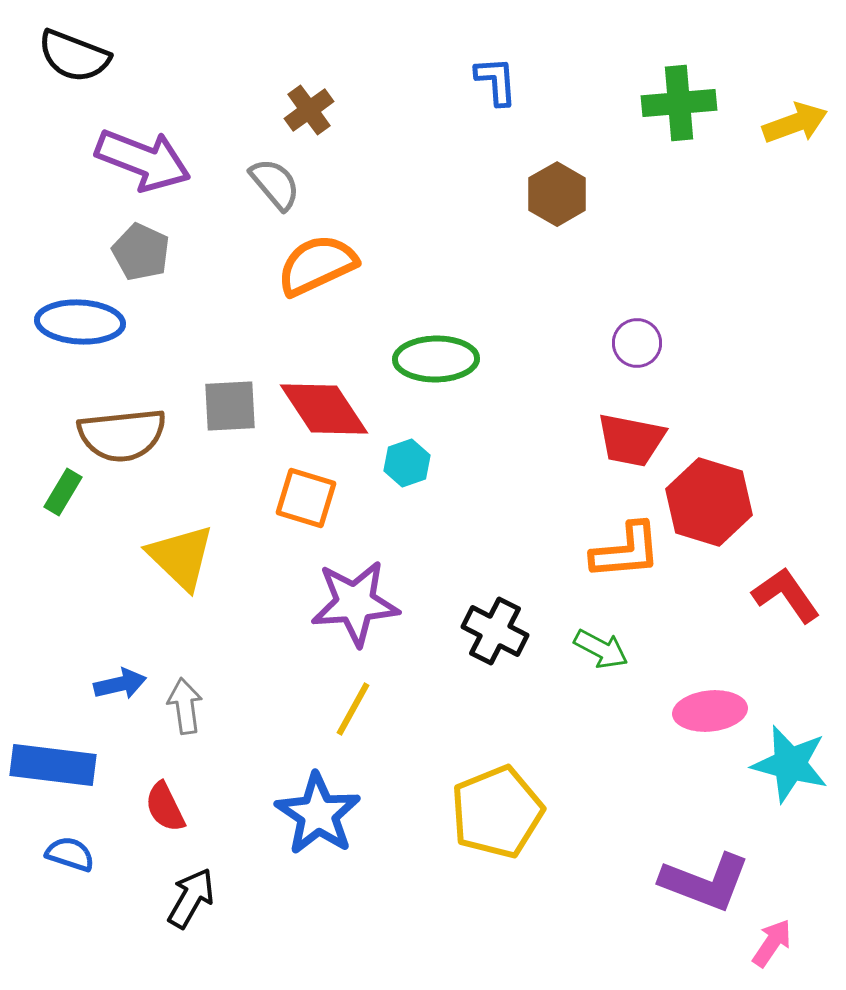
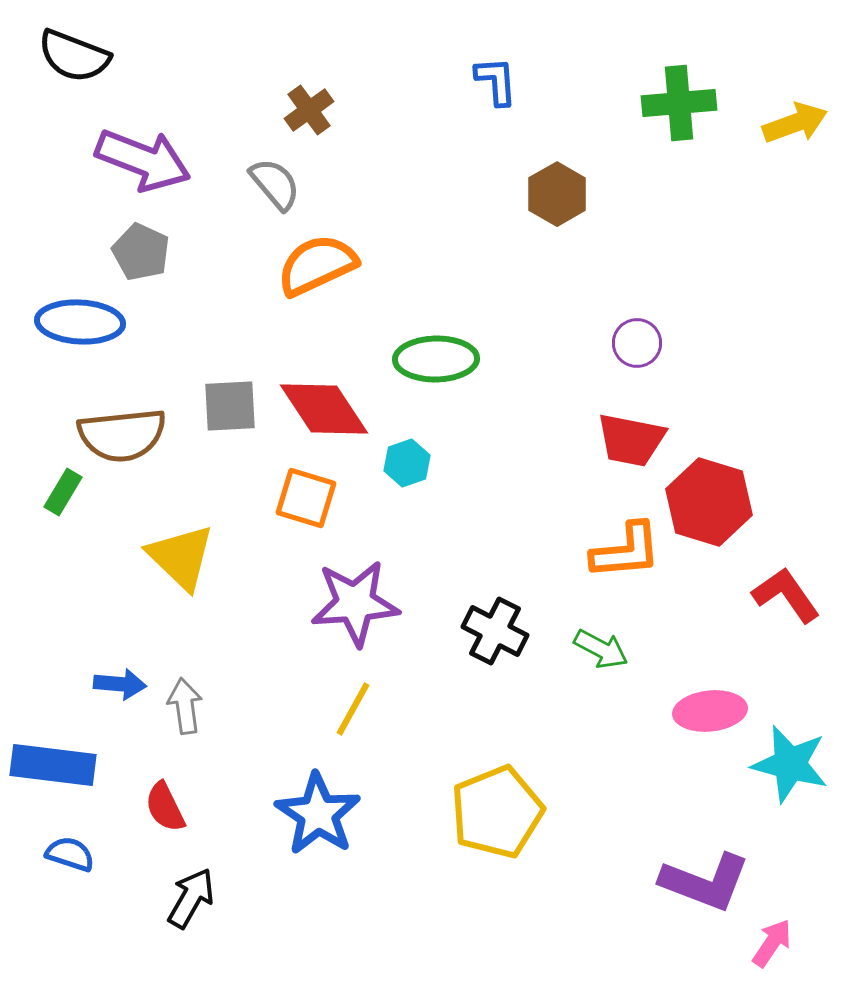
blue arrow: rotated 18 degrees clockwise
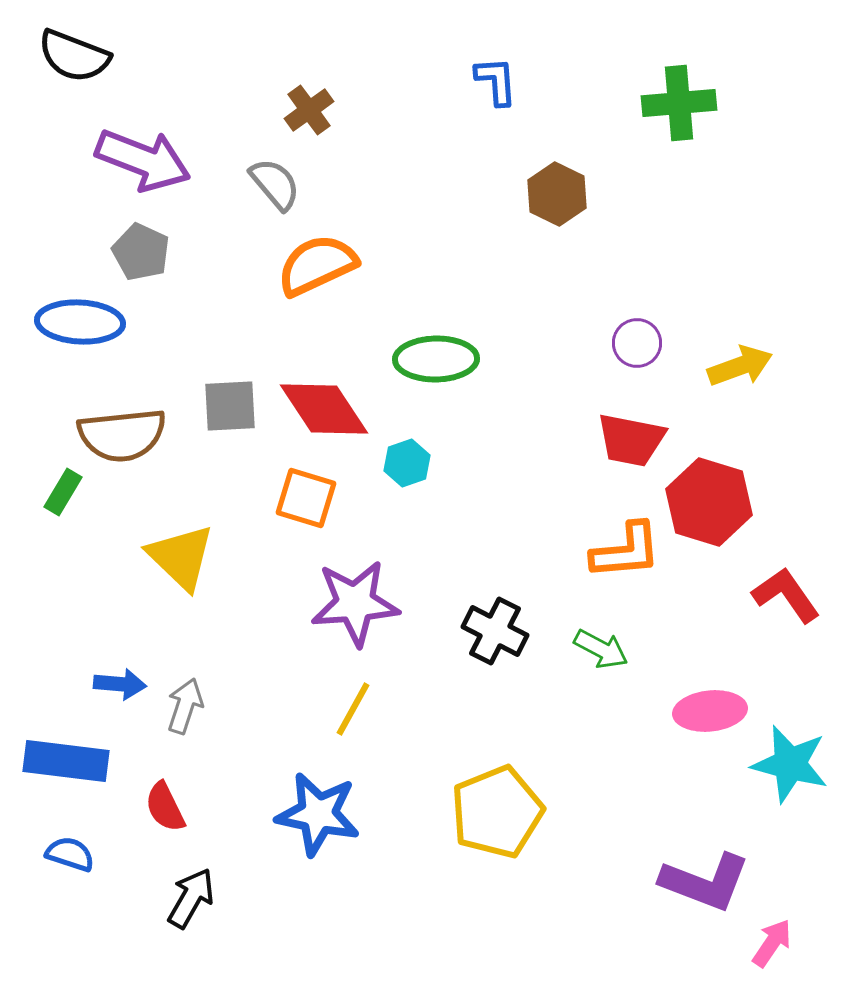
yellow arrow: moved 55 px left, 243 px down
brown hexagon: rotated 4 degrees counterclockwise
gray arrow: rotated 26 degrees clockwise
blue rectangle: moved 13 px right, 4 px up
blue star: rotated 22 degrees counterclockwise
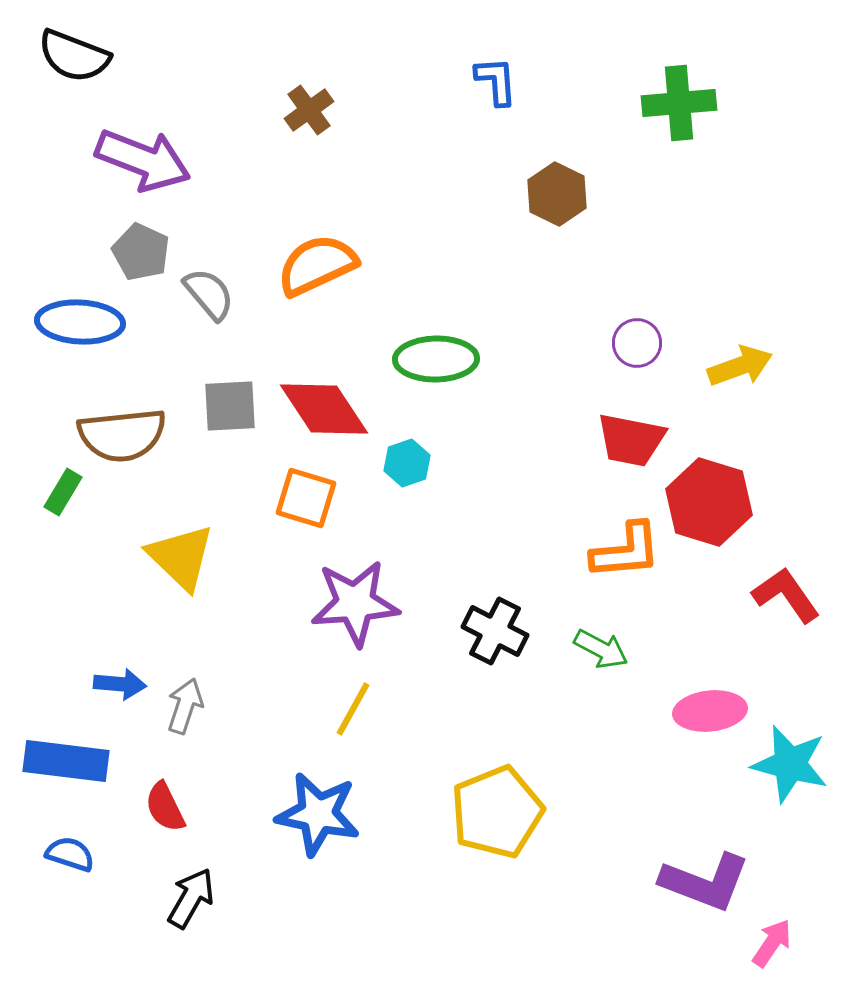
gray semicircle: moved 66 px left, 110 px down
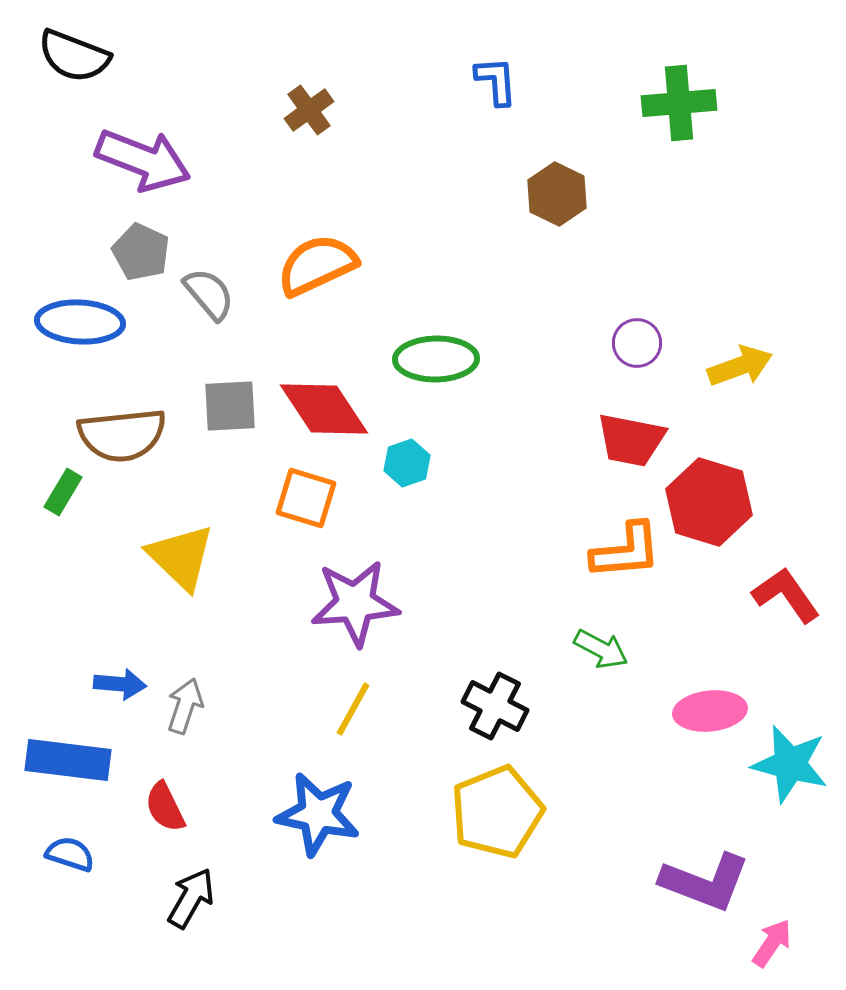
black cross: moved 75 px down
blue rectangle: moved 2 px right, 1 px up
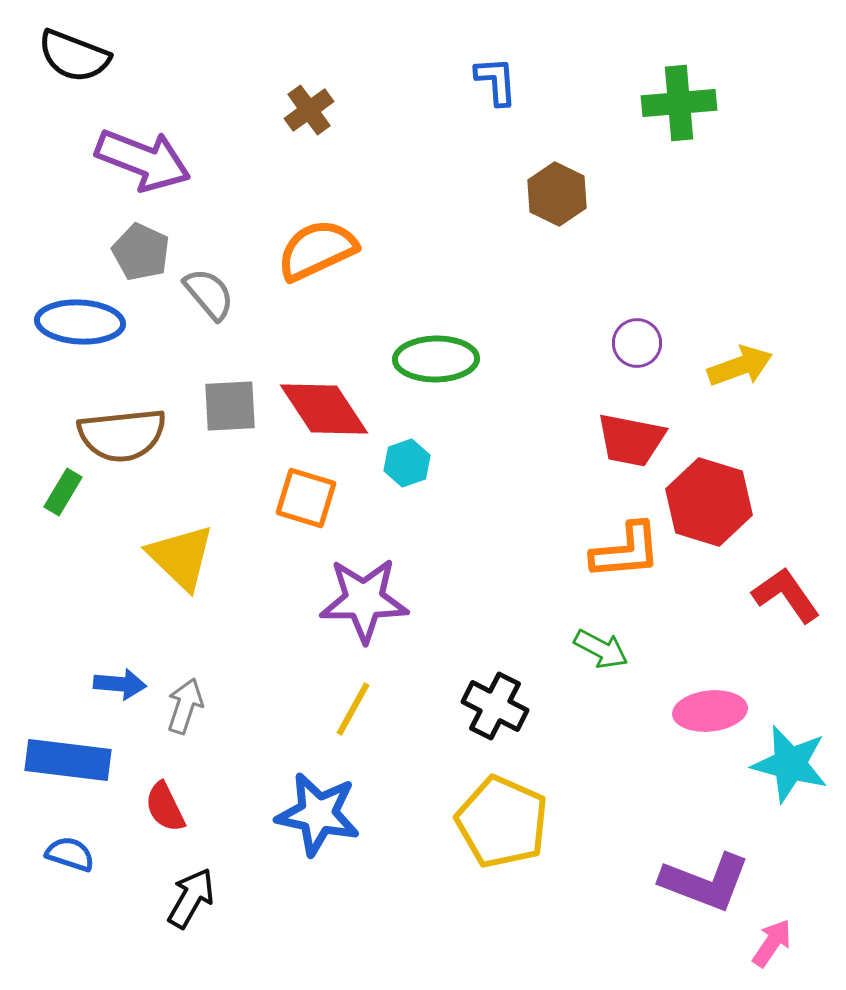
orange semicircle: moved 15 px up
purple star: moved 9 px right, 3 px up; rotated 4 degrees clockwise
yellow pentagon: moved 5 px right, 10 px down; rotated 26 degrees counterclockwise
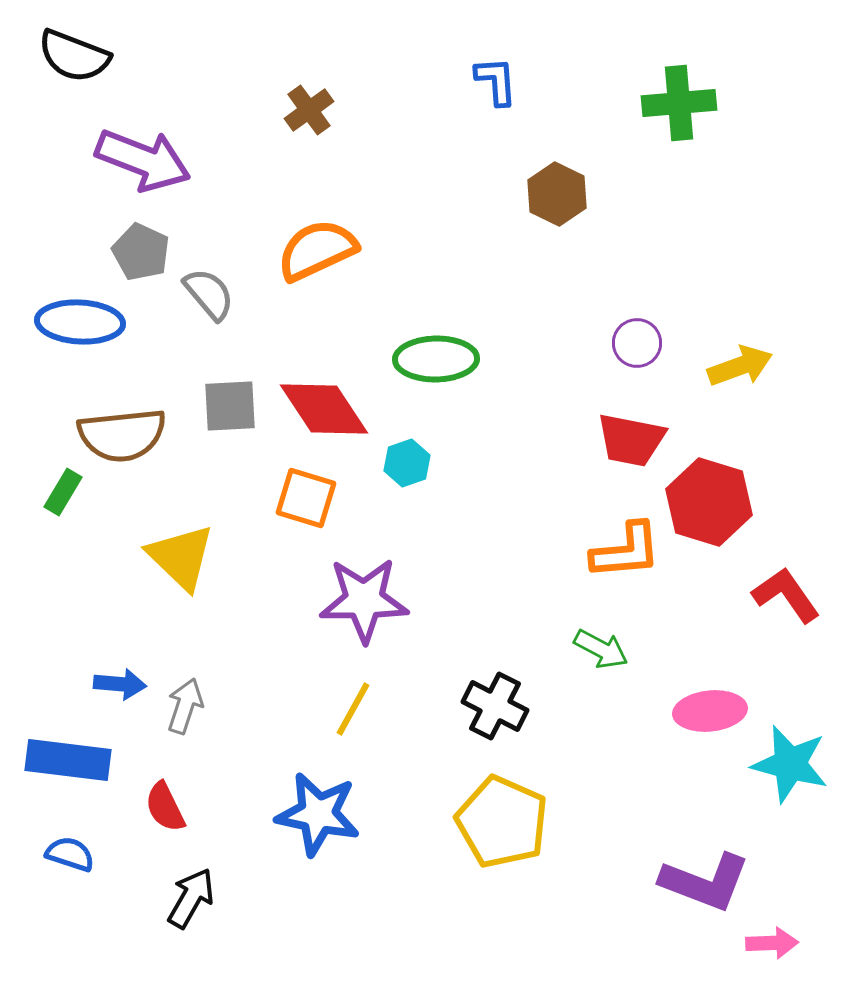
pink arrow: rotated 54 degrees clockwise
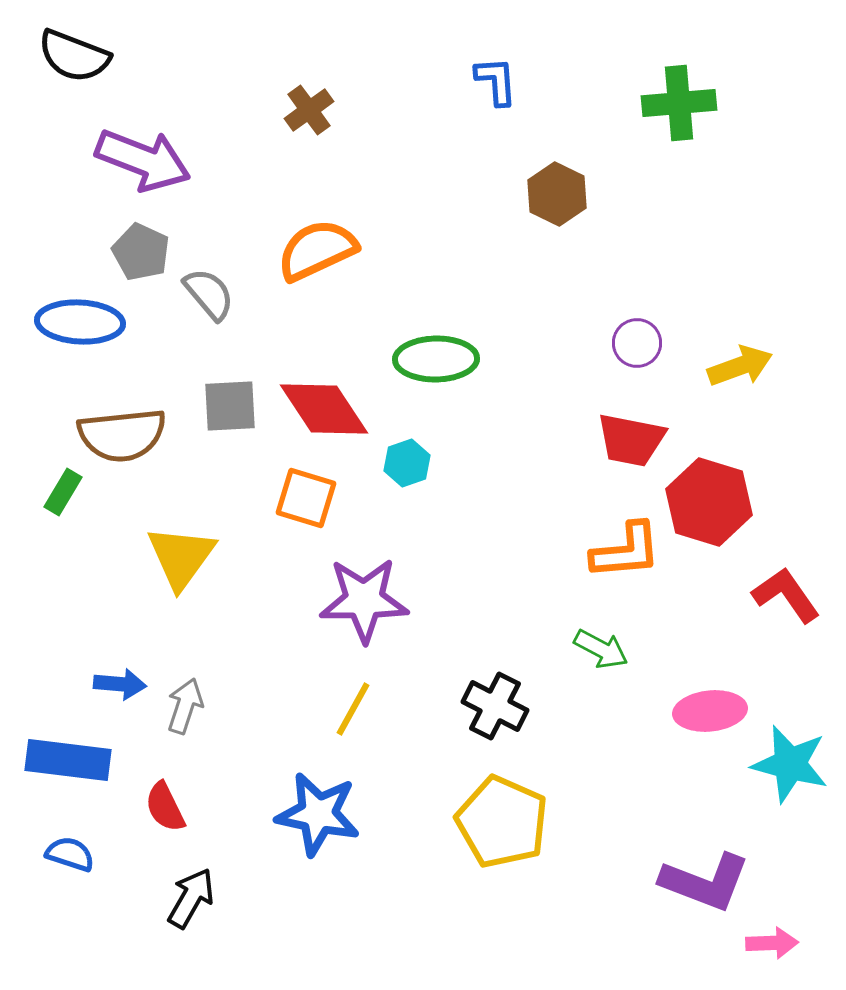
yellow triangle: rotated 22 degrees clockwise
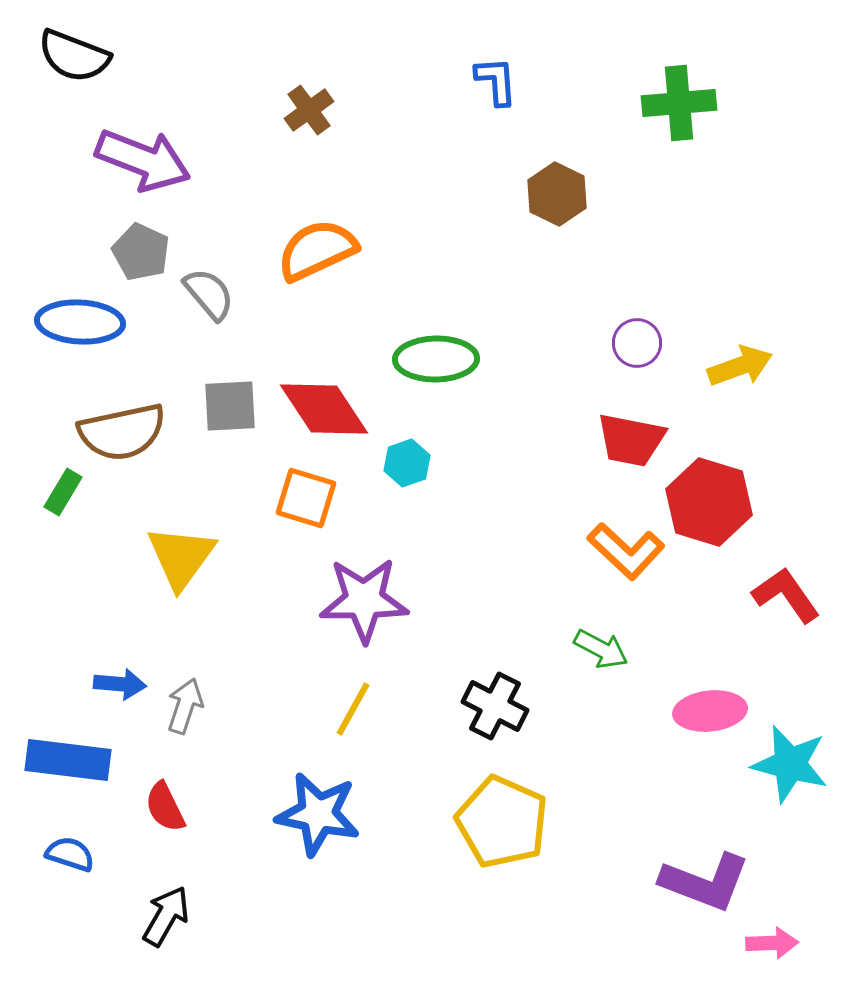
brown semicircle: moved 3 px up; rotated 6 degrees counterclockwise
orange L-shape: rotated 48 degrees clockwise
black arrow: moved 25 px left, 18 px down
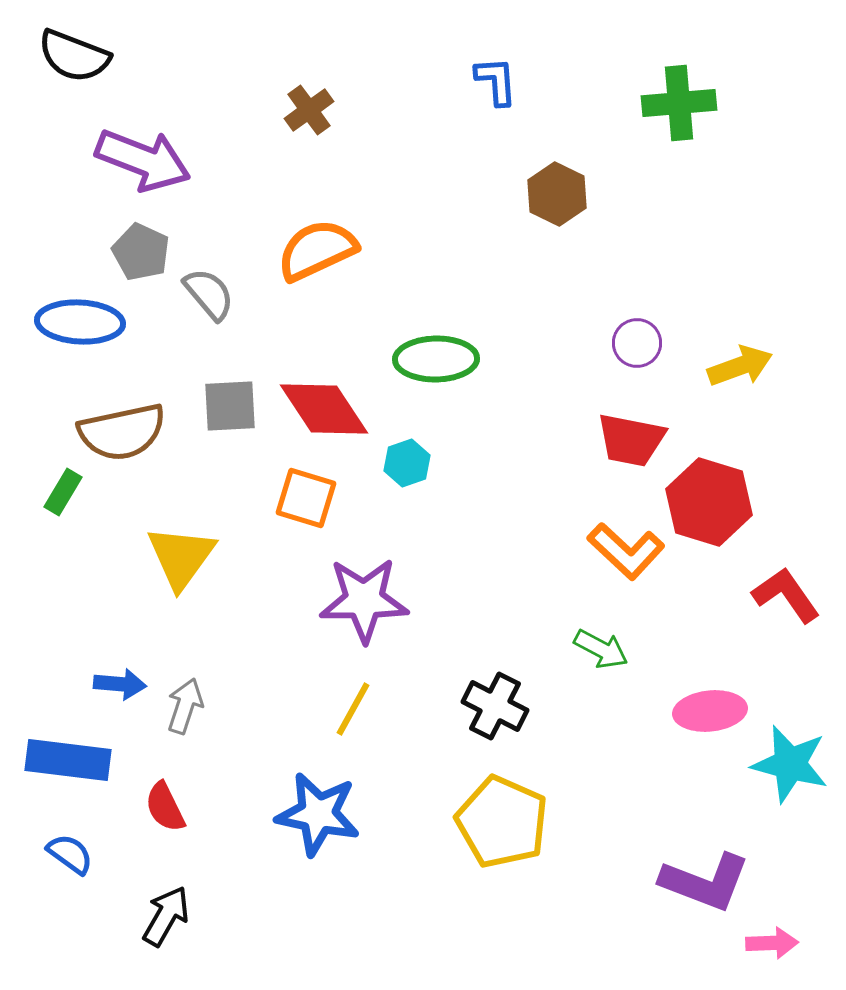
blue semicircle: rotated 18 degrees clockwise
